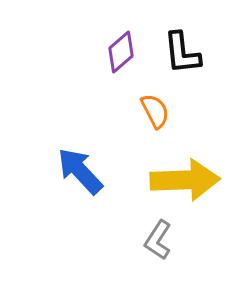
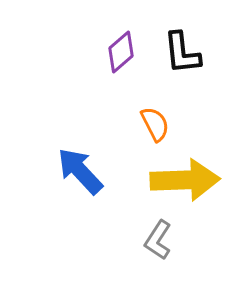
orange semicircle: moved 13 px down
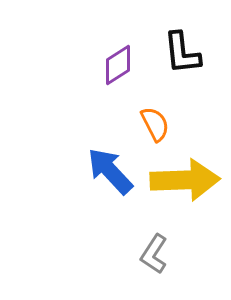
purple diamond: moved 3 px left, 13 px down; rotated 9 degrees clockwise
blue arrow: moved 30 px right
gray L-shape: moved 4 px left, 14 px down
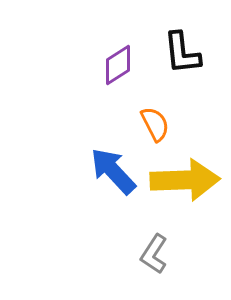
blue arrow: moved 3 px right
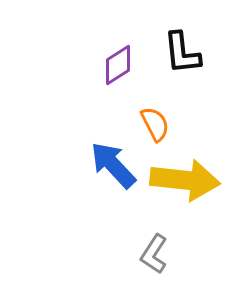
blue arrow: moved 6 px up
yellow arrow: rotated 8 degrees clockwise
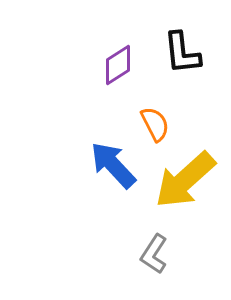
yellow arrow: rotated 132 degrees clockwise
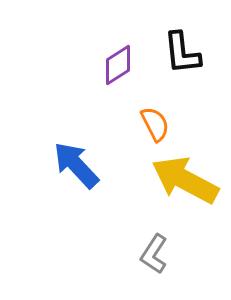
blue arrow: moved 37 px left
yellow arrow: rotated 70 degrees clockwise
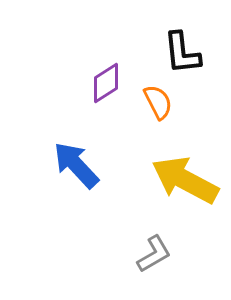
purple diamond: moved 12 px left, 18 px down
orange semicircle: moved 3 px right, 22 px up
gray L-shape: rotated 153 degrees counterclockwise
